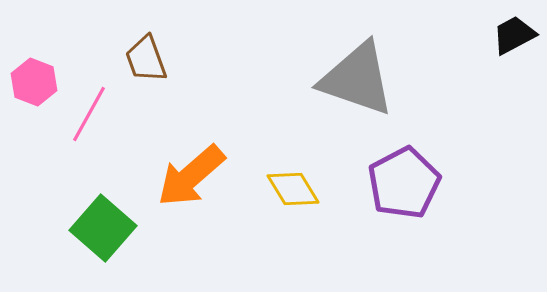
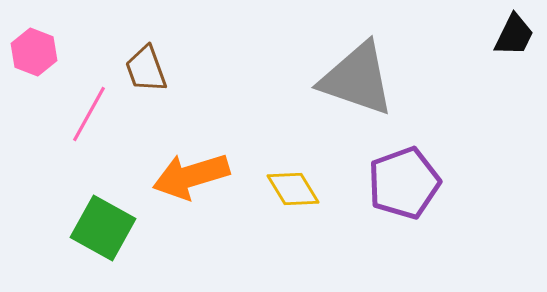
black trapezoid: rotated 144 degrees clockwise
brown trapezoid: moved 10 px down
pink hexagon: moved 30 px up
orange arrow: rotated 24 degrees clockwise
purple pentagon: rotated 8 degrees clockwise
green square: rotated 12 degrees counterclockwise
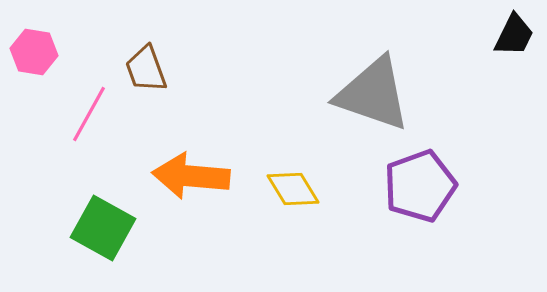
pink hexagon: rotated 12 degrees counterclockwise
gray triangle: moved 16 px right, 15 px down
orange arrow: rotated 22 degrees clockwise
purple pentagon: moved 16 px right, 3 px down
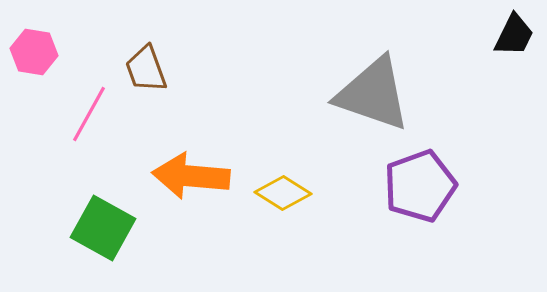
yellow diamond: moved 10 px left, 4 px down; rotated 26 degrees counterclockwise
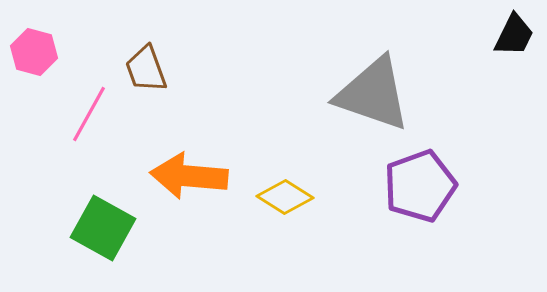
pink hexagon: rotated 6 degrees clockwise
orange arrow: moved 2 px left
yellow diamond: moved 2 px right, 4 px down
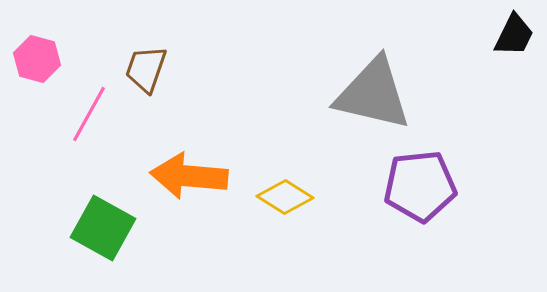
pink hexagon: moved 3 px right, 7 px down
brown trapezoid: rotated 39 degrees clockwise
gray triangle: rotated 6 degrees counterclockwise
purple pentagon: rotated 14 degrees clockwise
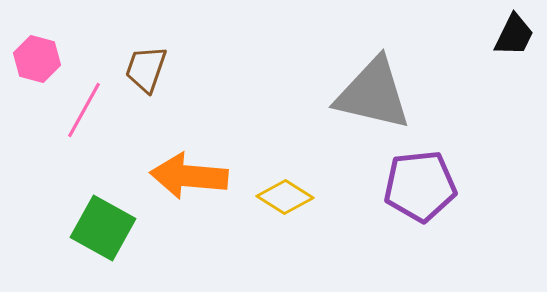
pink line: moved 5 px left, 4 px up
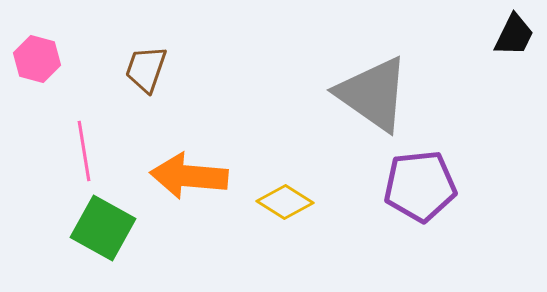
gray triangle: rotated 22 degrees clockwise
pink line: moved 41 px down; rotated 38 degrees counterclockwise
yellow diamond: moved 5 px down
